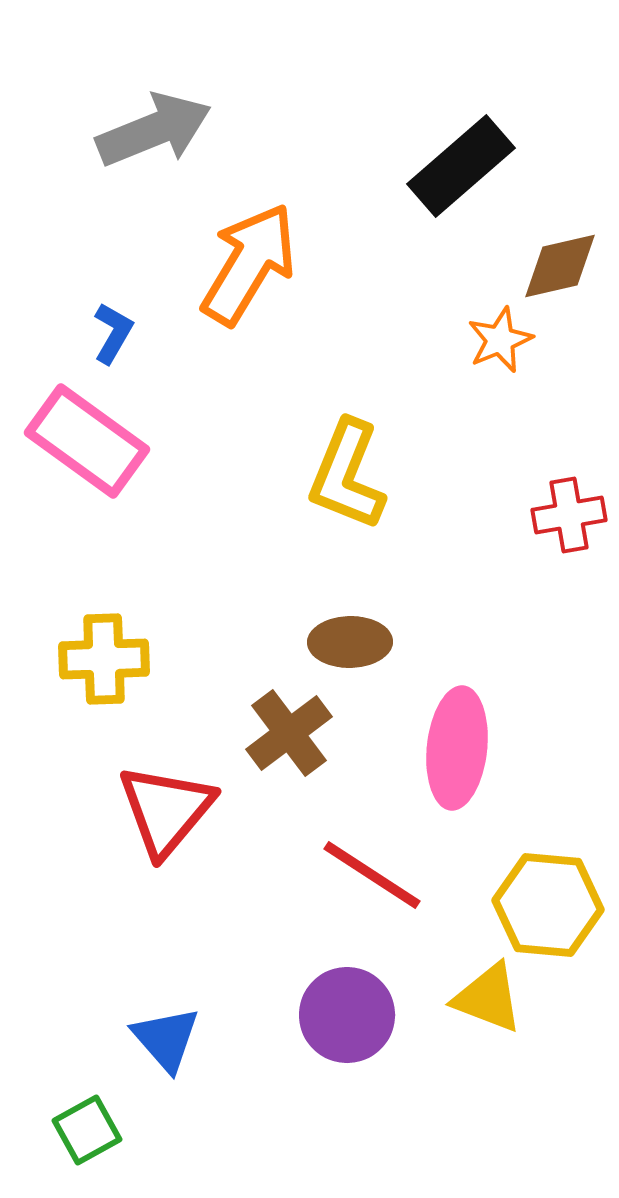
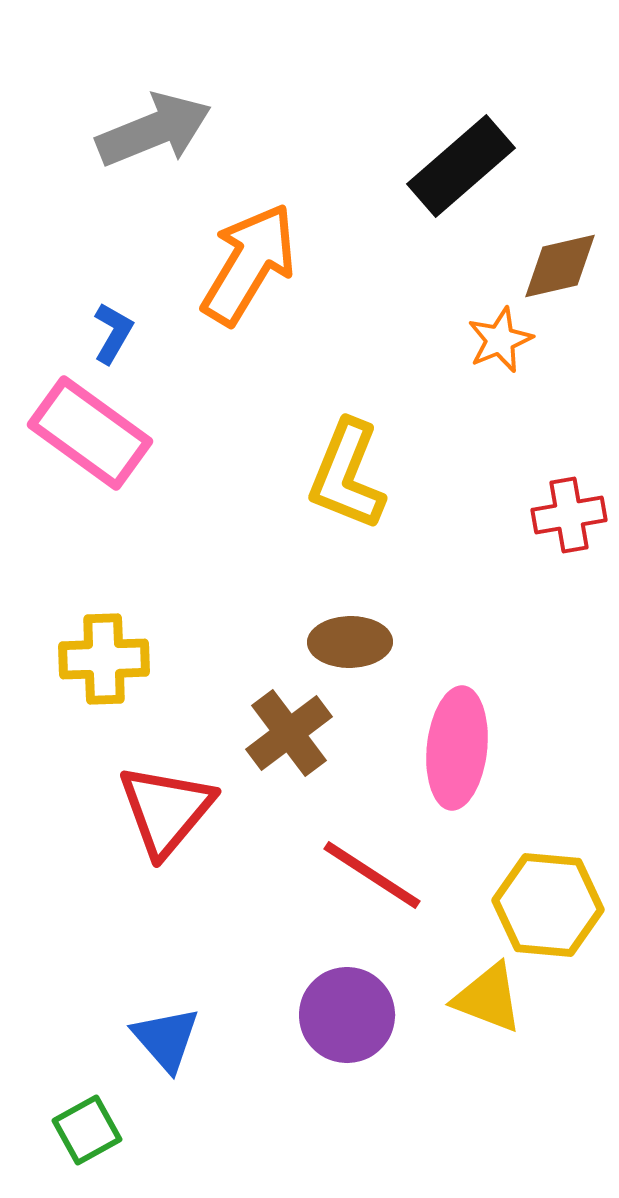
pink rectangle: moved 3 px right, 8 px up
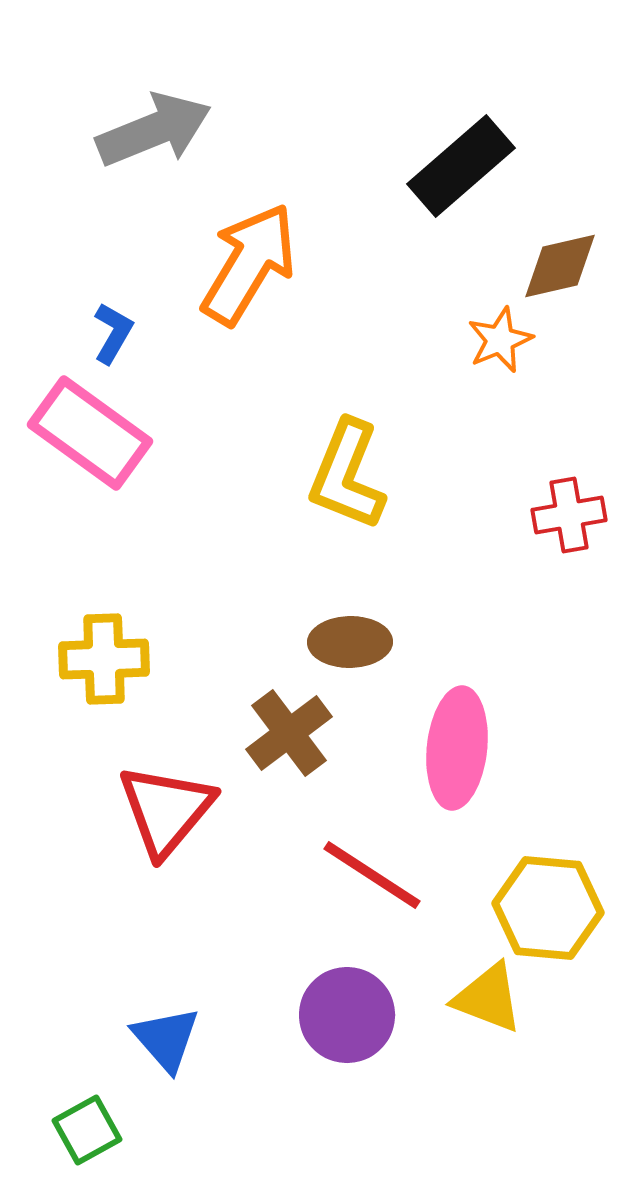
yellow hexagon: moved 3 px down
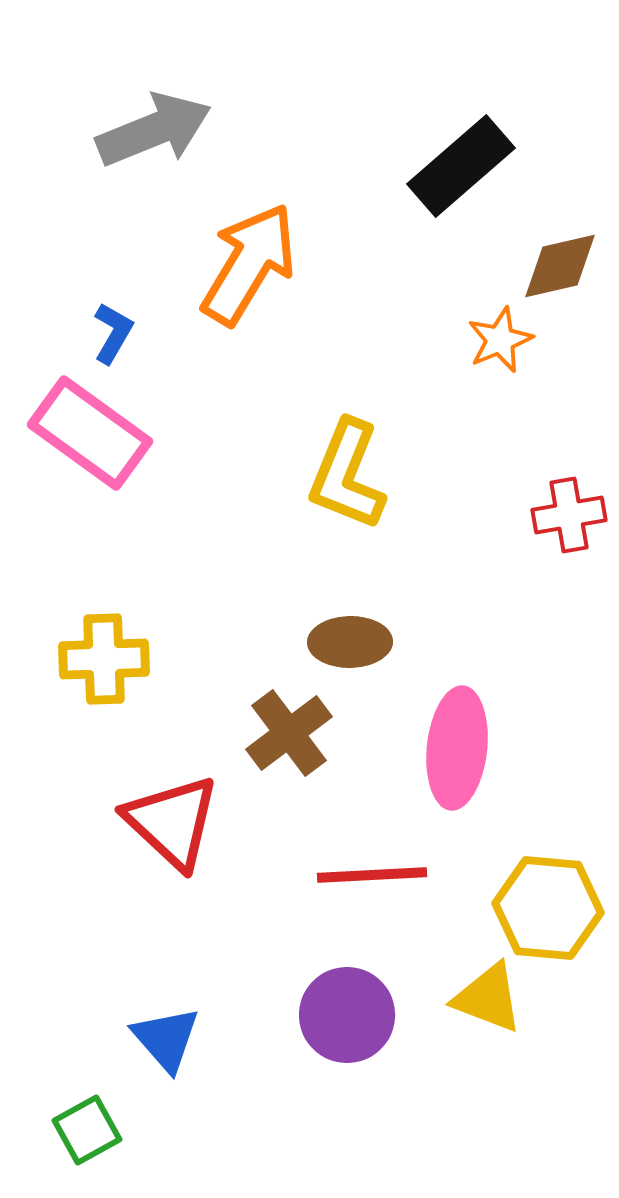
red triangle: moved 6 px right, 12 px down; rotated 27 degrees counterclockwise
red line: rotated 36 degrees counterclockwise
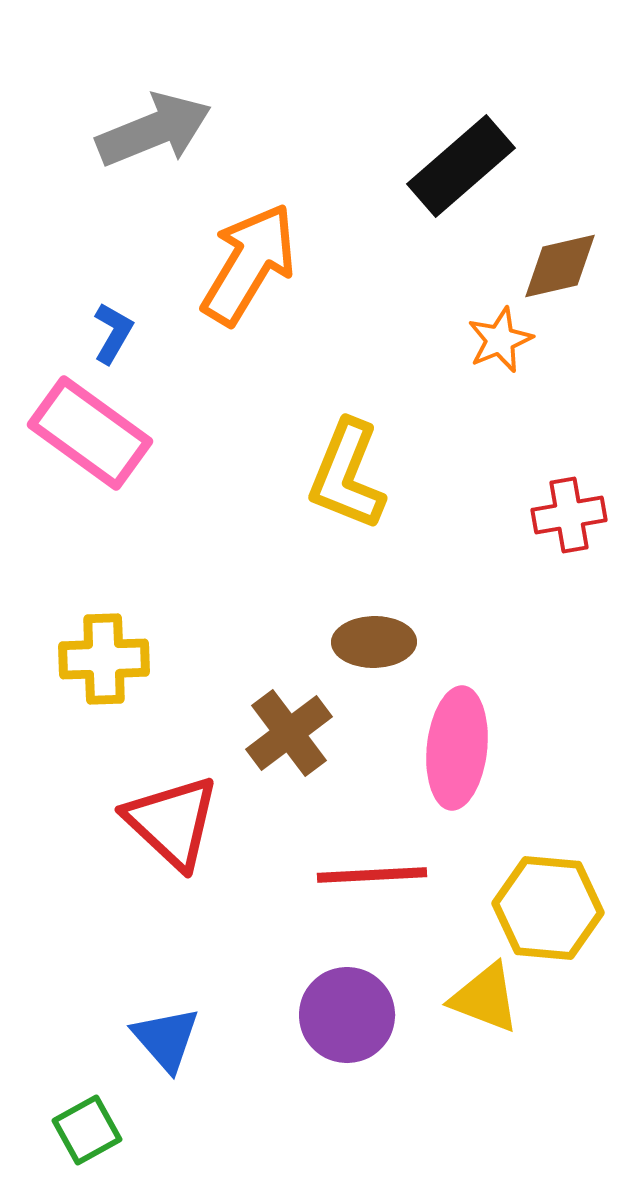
brown ellipse: moved 24 px right
yellow triangle: moved 3 px left
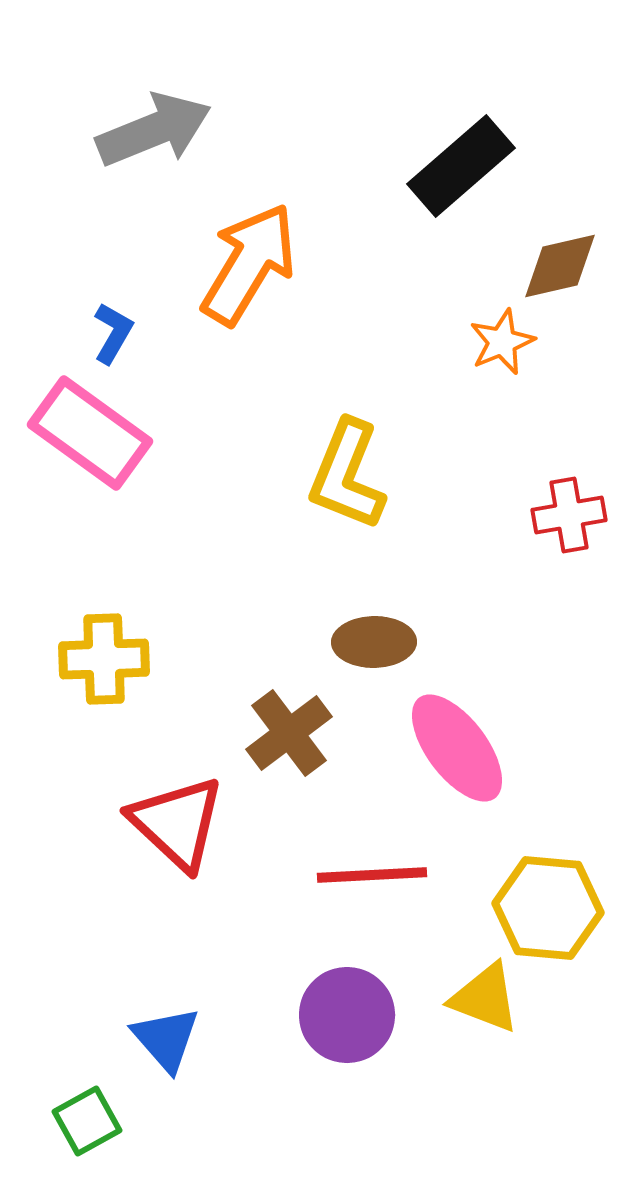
orange star: moved 2 px right, 2 px down
pink ellipse: rotated 43 degrees counterclockwise
red triangle: moved 5 px right, 1 px down
green square: moved 9 px up
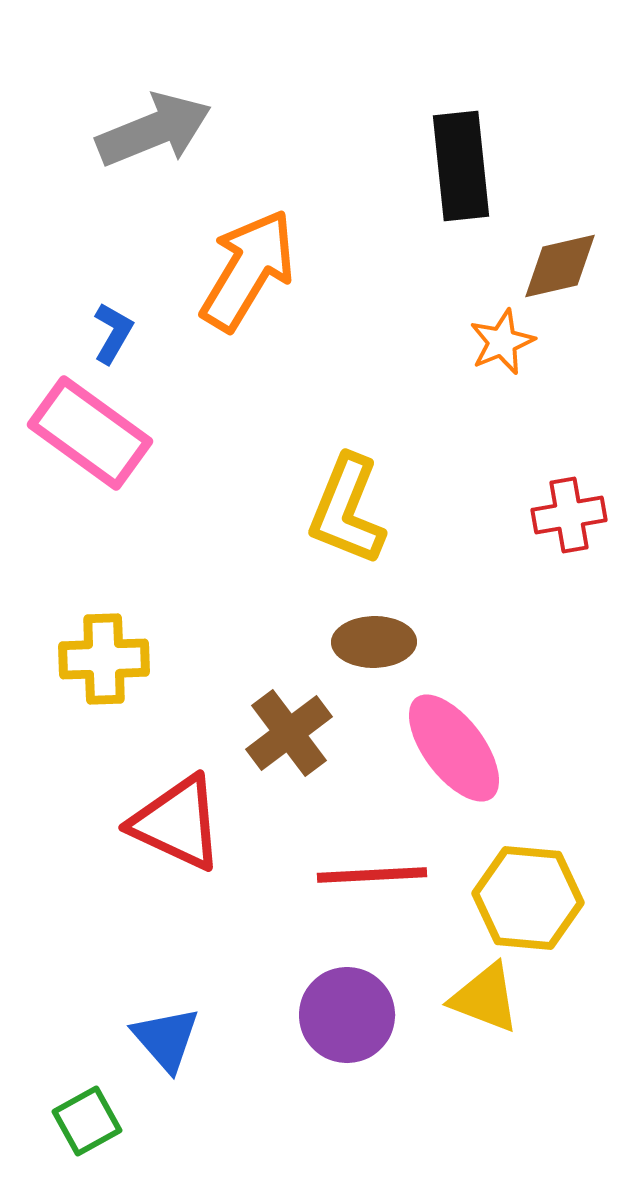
black rectangle: rotated 55 degrees counterclockwise
orange arrow: moved 1 px left, 6 px down
yellow L-shape: moved 35 px down
pink ellipse: moved 3 px left
red triangle: rotated 18 degrees counterclockwise
yellow hexagon: moved 20 px left, 10 px up
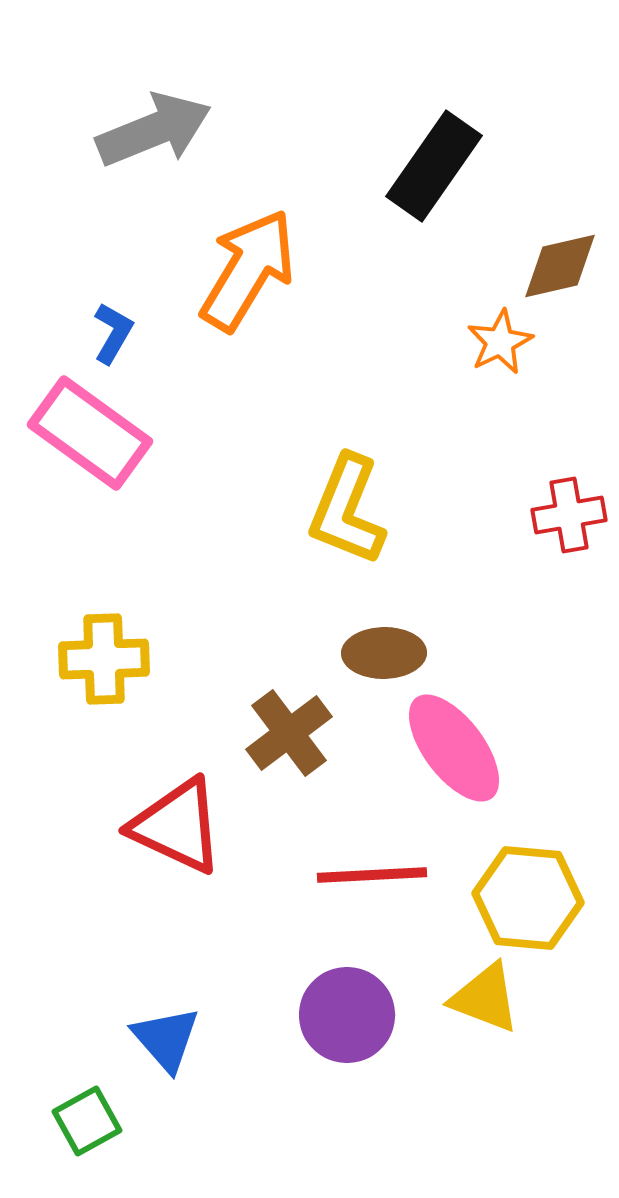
black rectangle: moved 27 px left; rotated 41 degrees clockwise
orange star: moved 2 px left; rotated 4 degrees counterclockwise
brown ellipse: moved 10 px right, 11 px down
red triangle: moved 3 px down
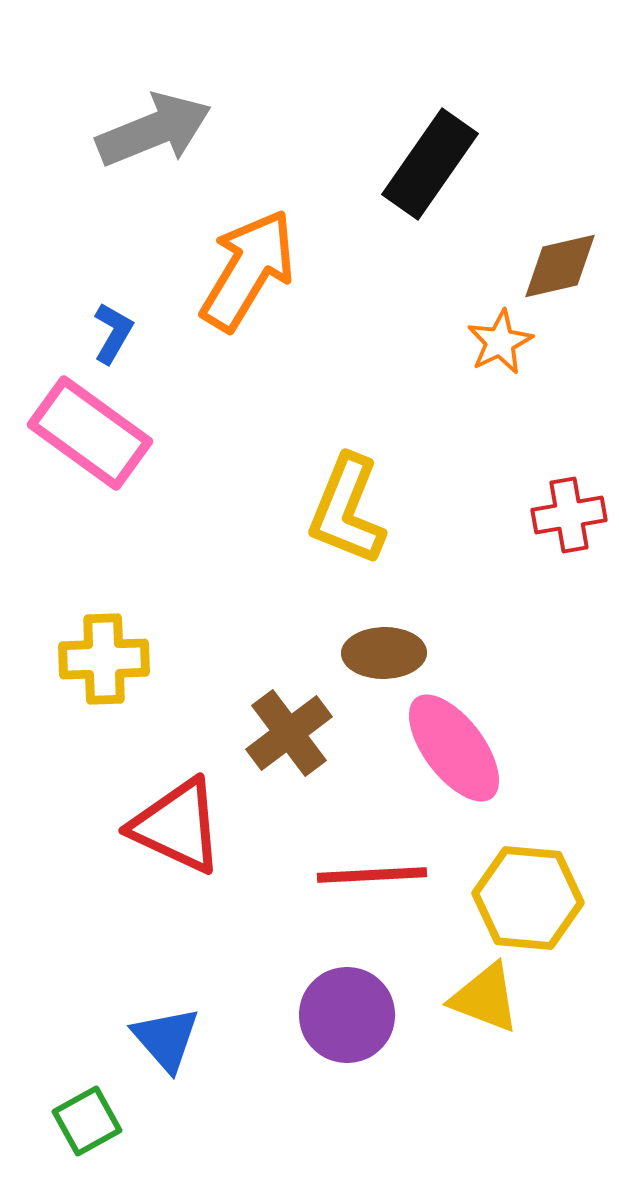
black rectangle: moved 4 px left, 2 px up
